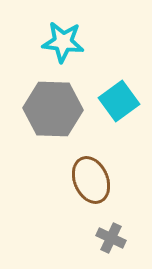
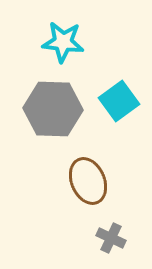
brown ellipse: moved 3 px left, 1 px down
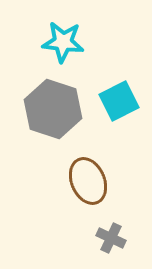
cyan square: rotated 9 degrees clockwise
gray hexagon: rotated 16 degrees clockwise
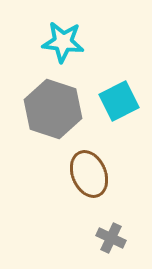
brown ellipse: moved 1 px right, 7 px up
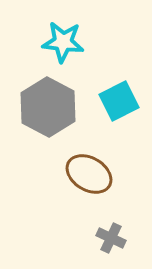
gray hexagon: moved 5 px left, 2 px up; rotated 10 degrees clockwise
brown ellipse: rotated 36 degrees counterclockwise
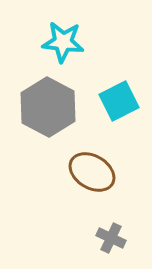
brown ellipse: moved 3 px right, 2 px up
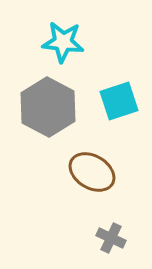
cyan square: rotated 9 degrees clockwise
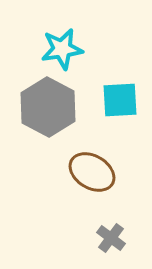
cyan star: moved 1 px left, 7 px down; rotated 15 degrees counterclockwise
cyan square: moved 1 px right, 1 px up; rotated 15 degrees clockwise
gray cross: rotated 12 degrees clockwise
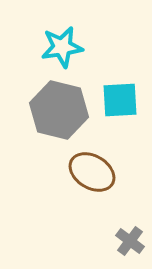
cyan star: moved 2 px up
gray hexagon: moved 11 px right, 3 px down; rotated 14 degrees counterclockwise
gray cross: moved 19 px right, 3 px down
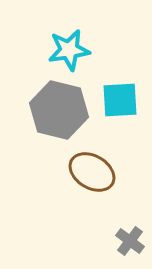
cyan star: moved 7 px right, 3 px down
